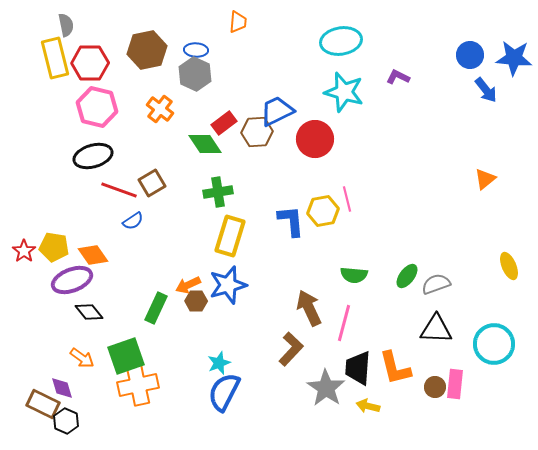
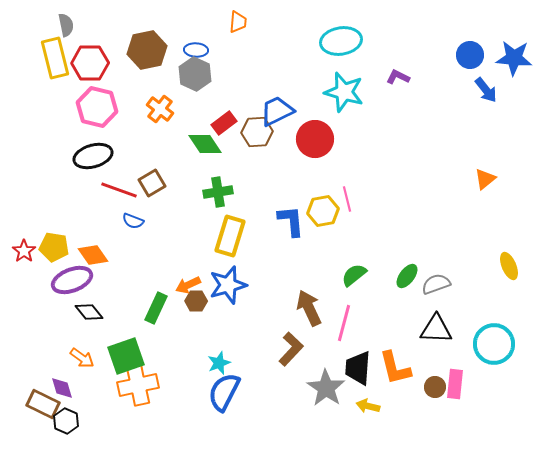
blue semicircle at (133, 221): rotated 55 degrees clockwise
green semicircle at (354, 275): rotated 136 degrees clockwise
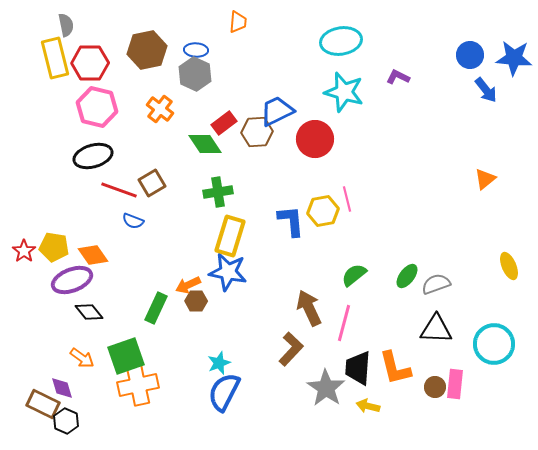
blue star at (228, 285): moved 13 px up; rotated 27 degrees clockwise
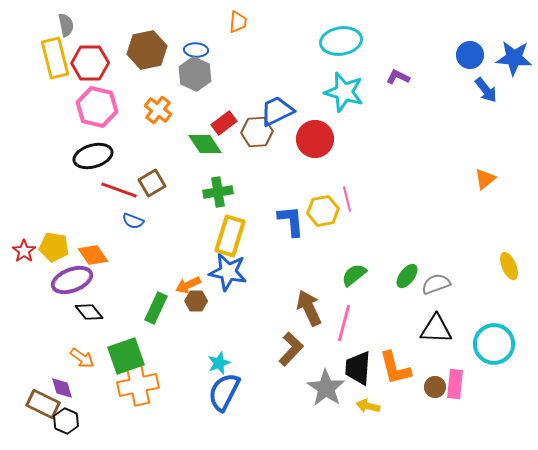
orange cross at (160, 109): moved 2 px left, 1 px down
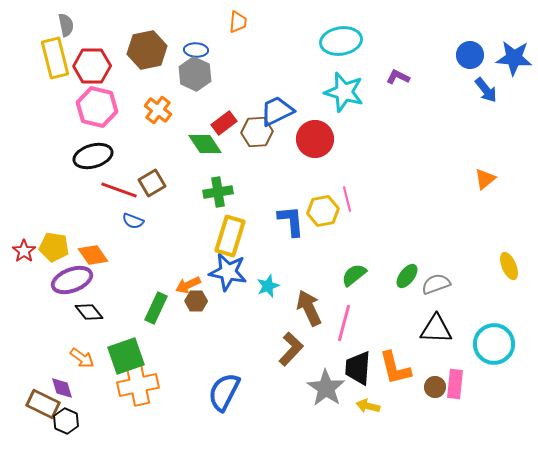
red hexagon at (90, 63): moved 2 px right, 3 px down
cyan star at (219, 363): moved 49 px right, 77 px up
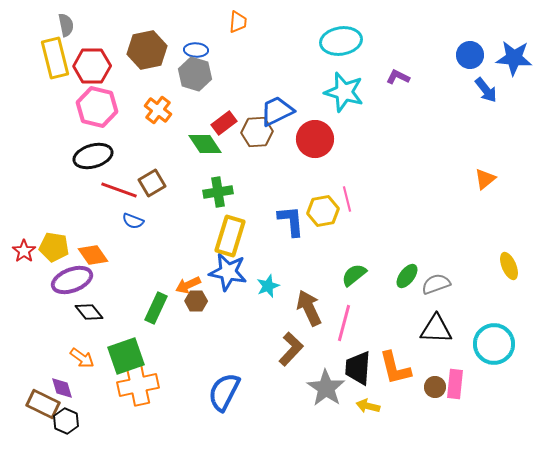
gray hexagon at (195, 74): rotated 8 degrees counterclockwise
